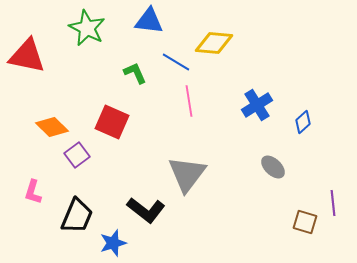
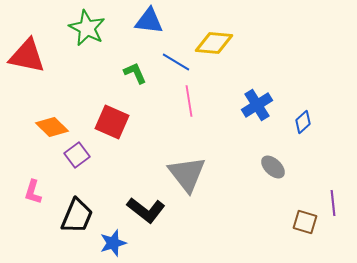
gray triangle: rotated 15 degrees counterclockwise
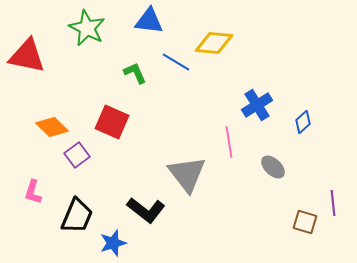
pink line: moved 40 px right, 41 px down
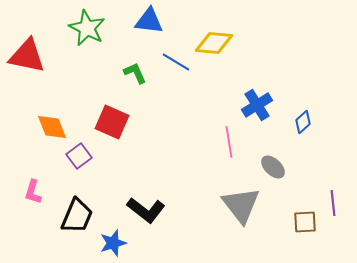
orange diamond: rotated 24 degrees clockwise
purple square: moved 2 px right, 1 px down
gray triangle: moved 54 px right, 31 px down
brown square: rotated 20 degrees counterclockwise
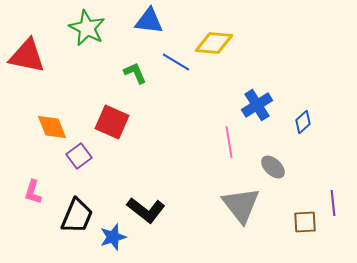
blue star: moved 6 px up
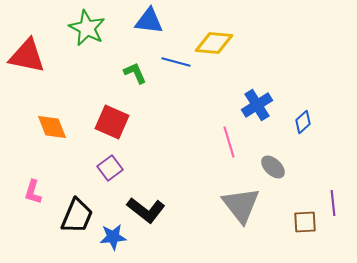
blue line: rotated 16 degrees counterclockwise
pink line: rotated 8 degrees counterclockwise
purple square: moved 31 px right, 12 px down
blue star: rotated 12 degrees clockwise
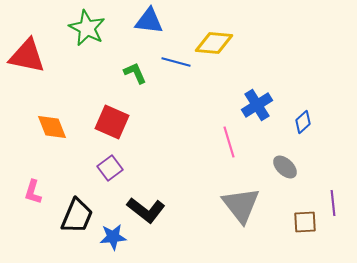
gray ellipse: moved 12 px right
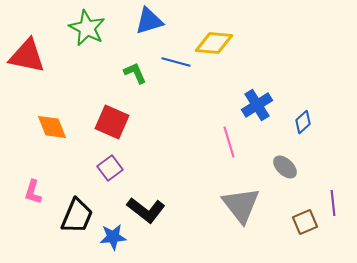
blue triangle: rotated 24 degrees counterclockwise
brown square: rotated 20 degrees counterclockwise
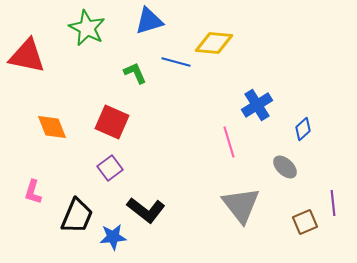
blue diamond: moved 7 px down
